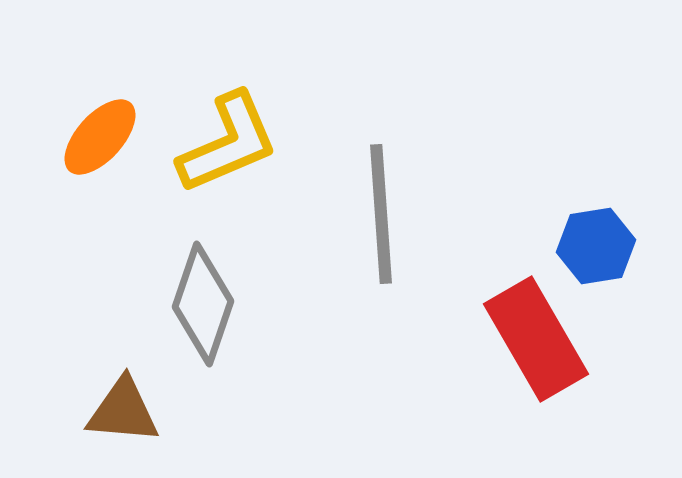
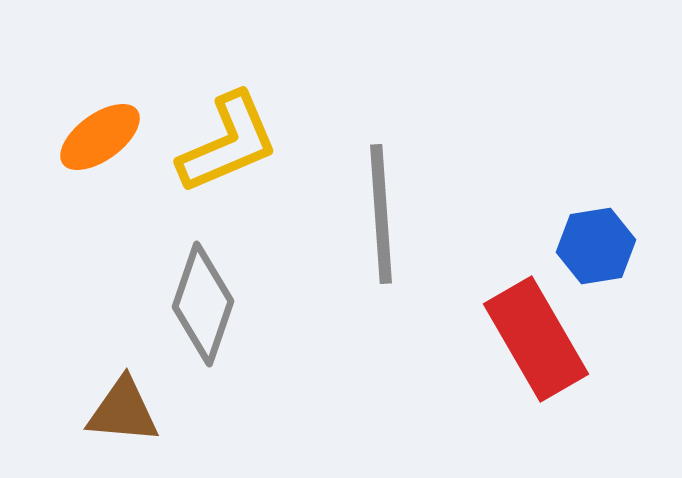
orange ellipse: rotated 12 degrees clockwise
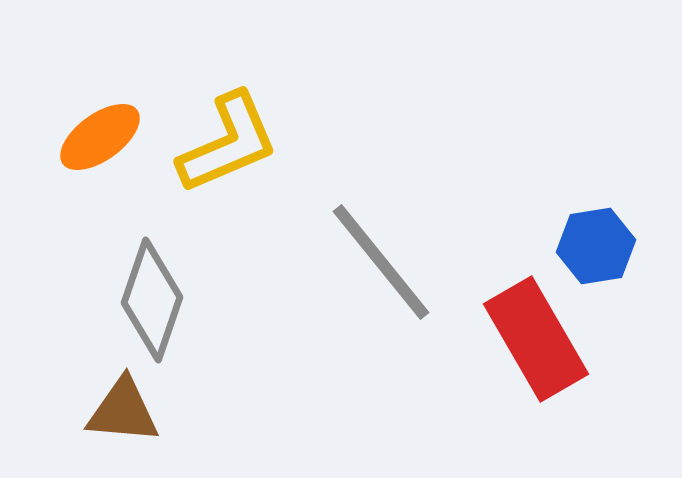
gray line: moved 48 px down; rotated 35 degrees counterclockwise
gray diamond: moved 51 px left, 4 px up
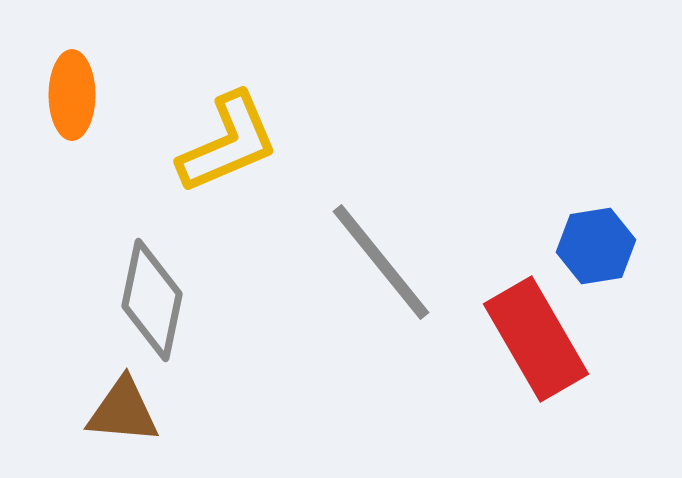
orange ellipse: moved 28 px left, 42 px up; rotated 54 degrees counterclockwise
gray diamond: rotated 7 degrees counterclockwise
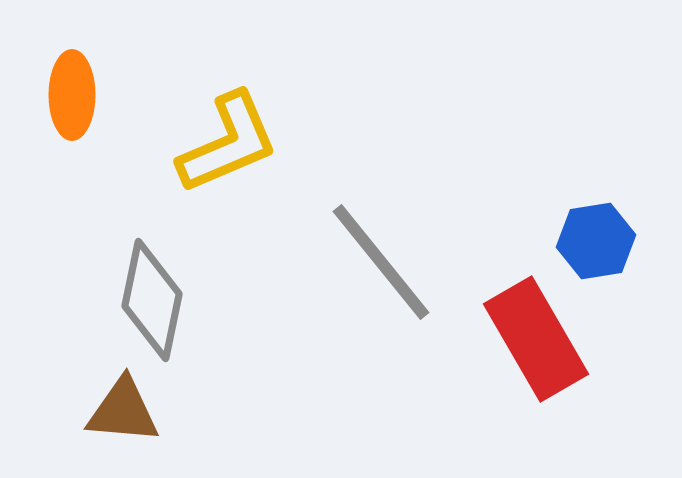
blue hexagon: moved 5 px up
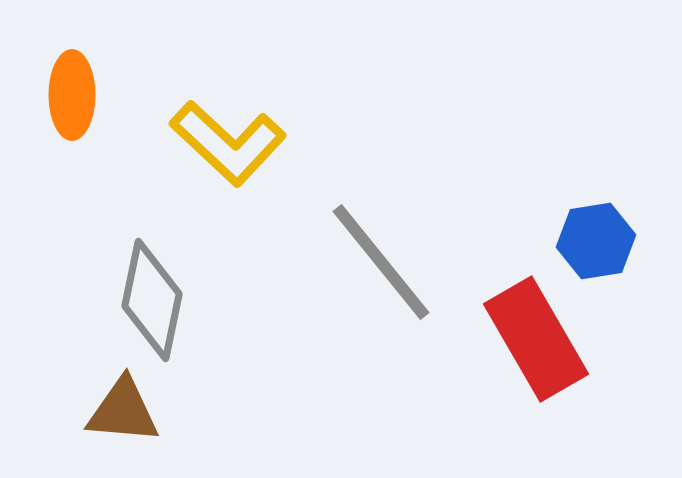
yellow L-shape: rotated 66 degrees clockwise
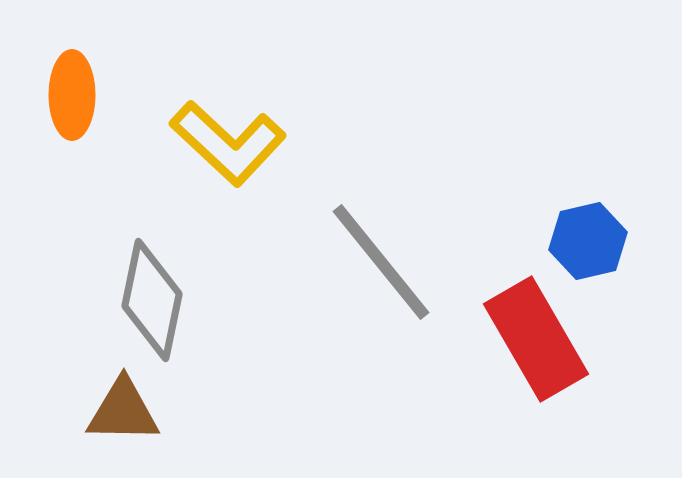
blue hexagon: moved 8 px left; rotated 4 degrees counterclockwise
brown triangle: rotated 4 degrees counterclockwise
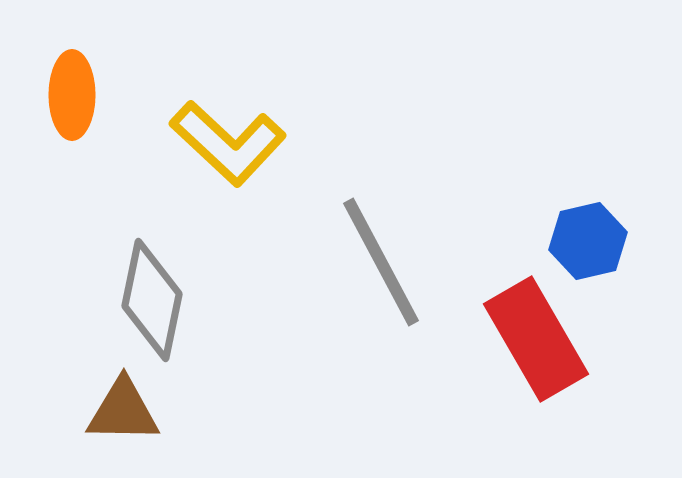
gray line: rotated 11 degrees clockwise
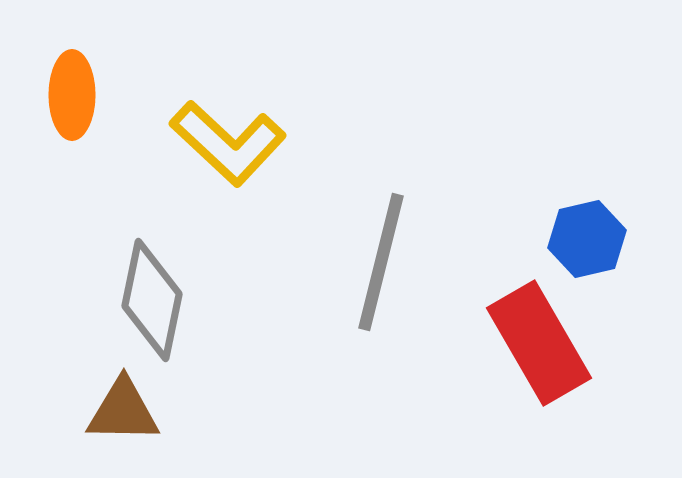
blue hexagon: moved 1 px left, 2 px up
gray line: rotated 42 degrees clockwise
red rectangle: moved 3 px right, 4 px down
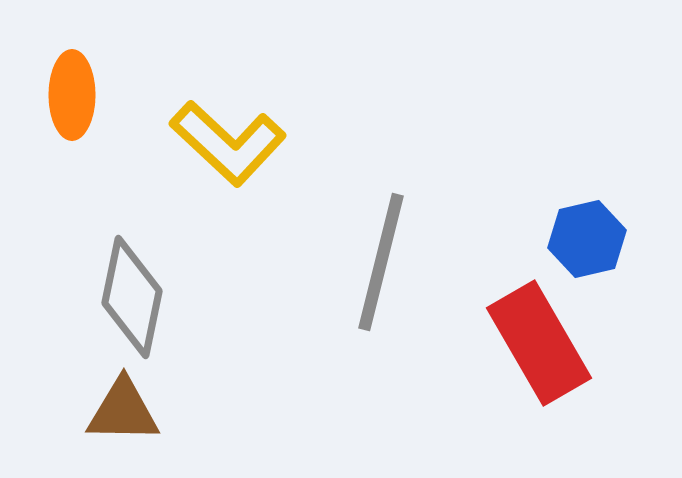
gray diamond: moved 20 px left, 3 px up
